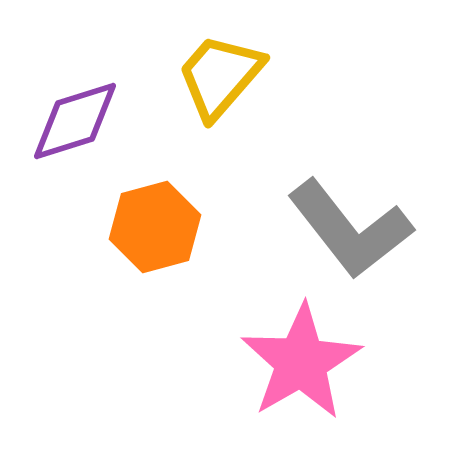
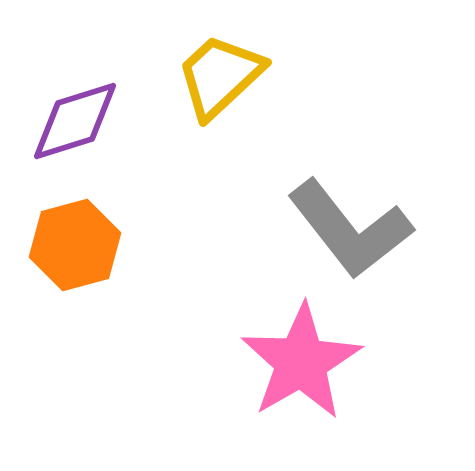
yellow trapezoid: rotated 6 degrees clockwise
orange hexagon: moved 80 px left, 18 px down
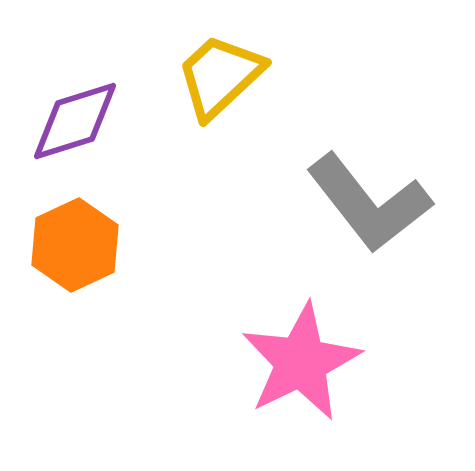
gray L-shape: moved 19 px right, 26 px up
orange hexagon: rotated 10 degrees counterclockwise
pink star: rotated 4 degrees clockwise
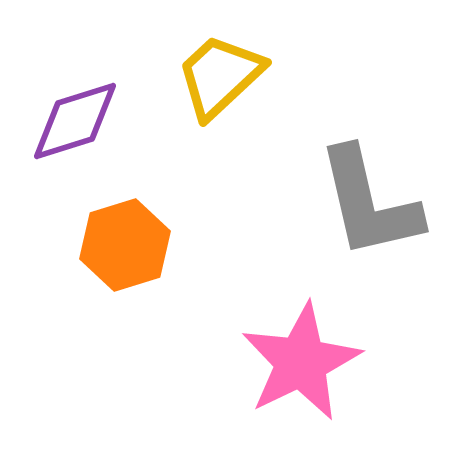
gray L-shape: rotated 25 degrees clockwise
orange hexagon: moved 50 px right; rotated 8 degrees clockwise
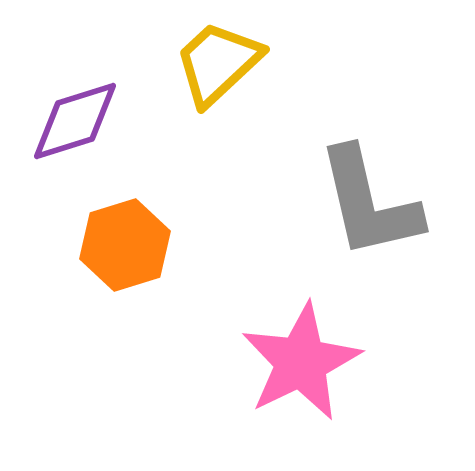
yellow trapezoid: moved 2 px left, 13 px up
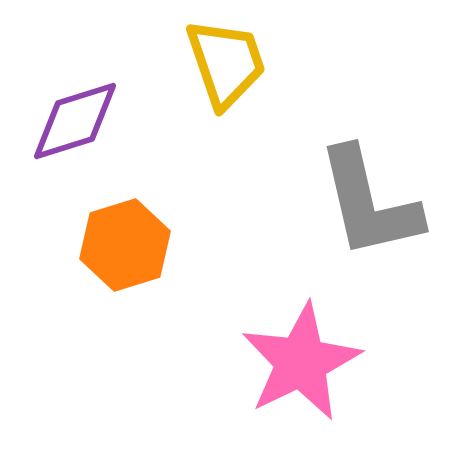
yellow trapezoid: moved 8 px right; rotated 114 degrees clockwise
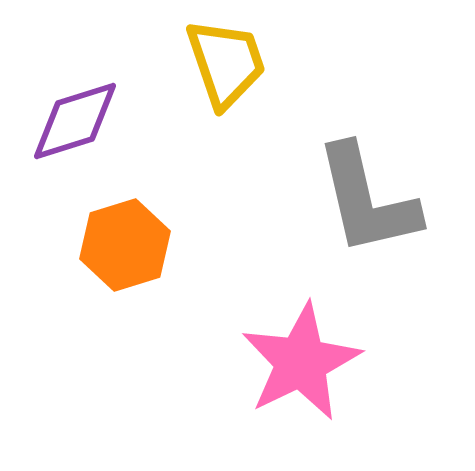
gray L-shape: moved 2 px left, 3 px up
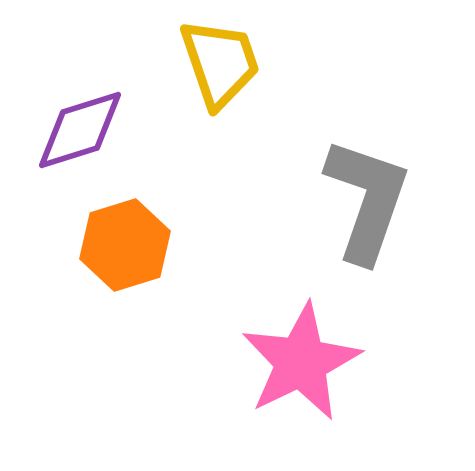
yellow trapezoid: moved 6 px left
purple diamond: moved 5 px right, 9 px down
gray L-shape: rotated 148 degrees counterclockwise
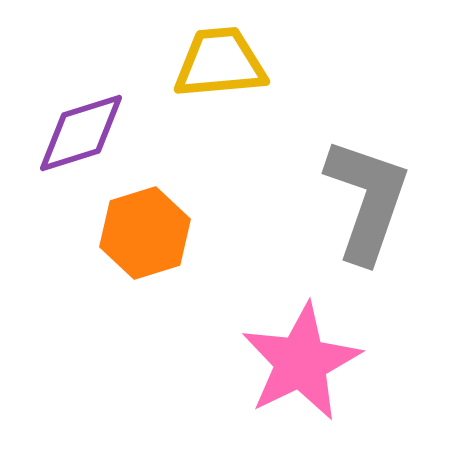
yellow trapezoid: rotated 76 degrees counterclockwise
purple diamond: moved 1 px right, 3 px down
orange hexagon: moved 20 px right, 12 px up
